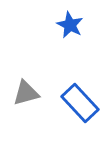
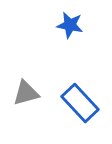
blue star: rotated 16 degrees counterclockwise
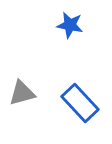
gray triangle: moved 4 px left
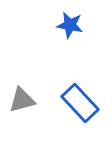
gray triangle: moved 7 px down
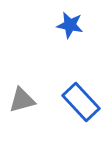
blue rectangle: moved 1 px right, 1 px up
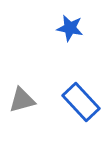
blue star: moved 3 px down
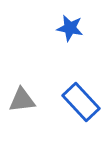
gray triangle: rotated 8 degrees clockwise
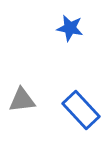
blue rectangle: moved 8 px down
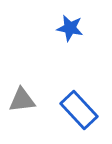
blue rectangle: moved 2 px left
